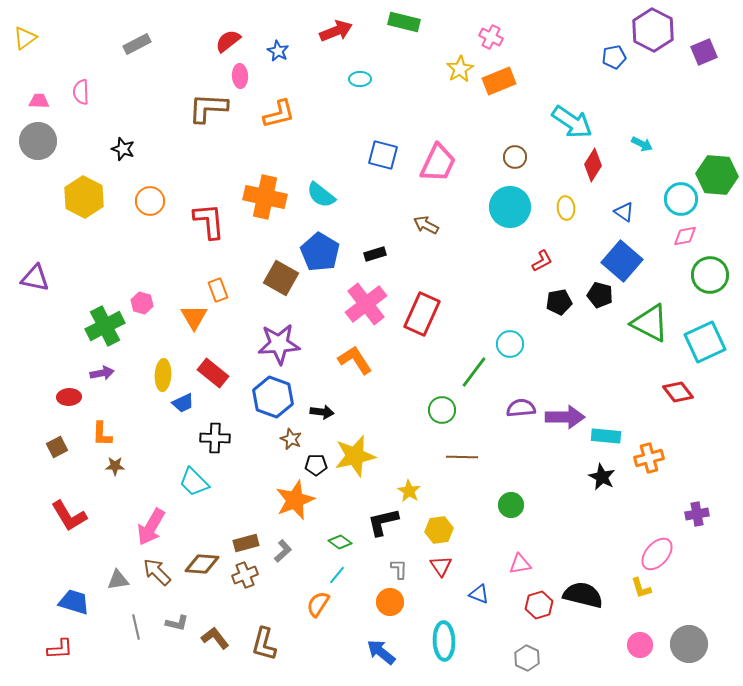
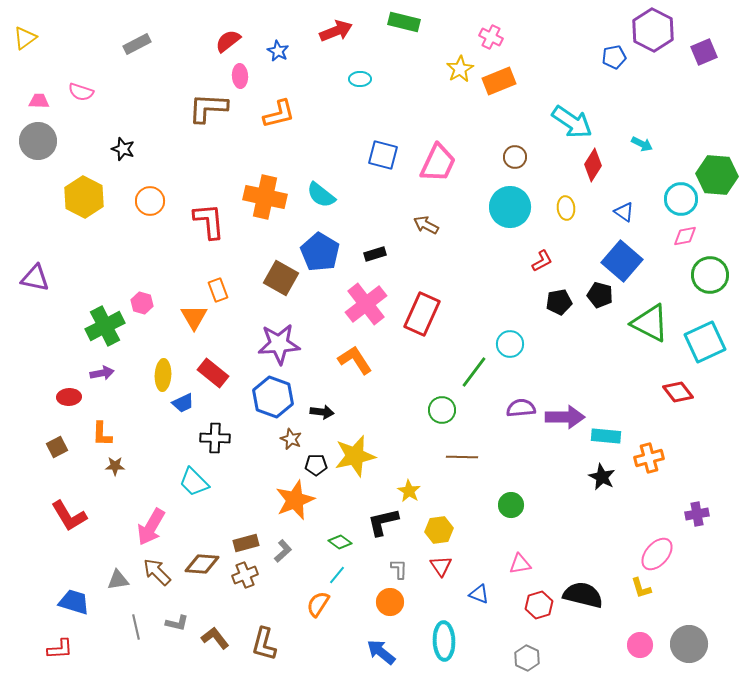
pink semicircle at (81, 92): rotated 70 degrees counterclockwise
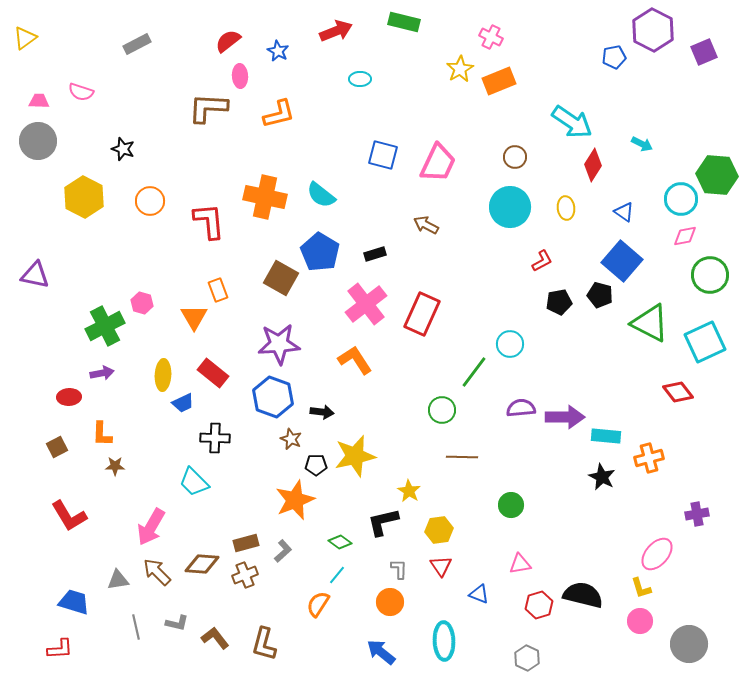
purple triangle at (35, 278): moved 3 px up
pink circle at (640, 645): moved 24 px up
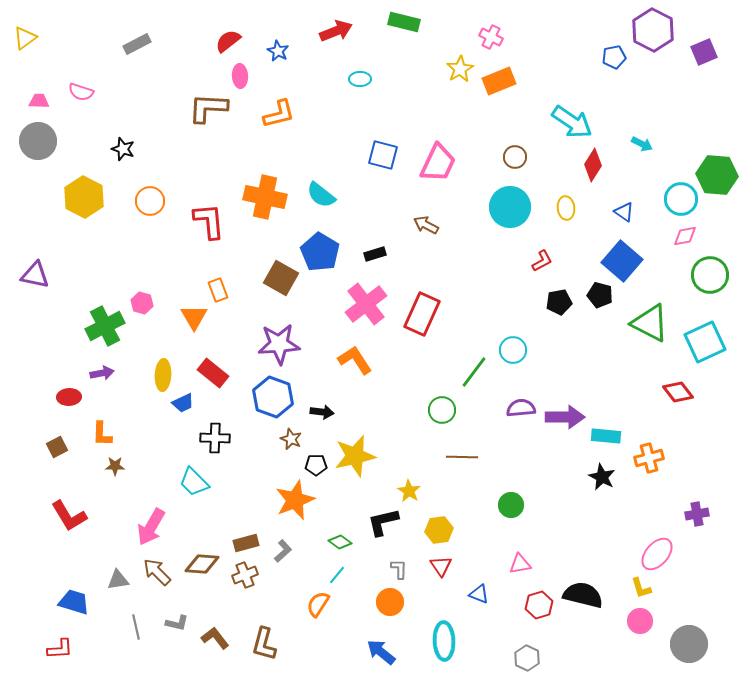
cyan circle at (510, 344): moved 3 px right, 6 px down
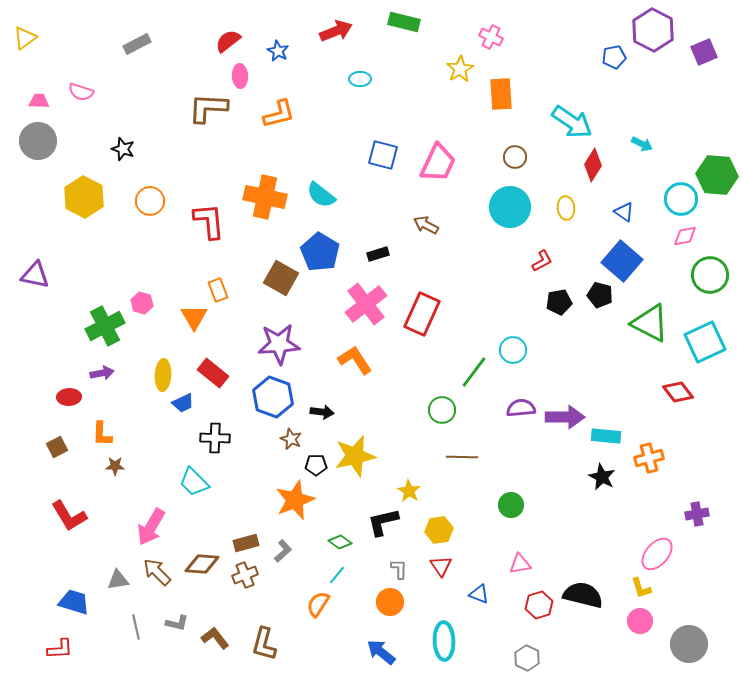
orange rectangle at (499, 81): moved 2 px right, 13 px down; rotated 72 degrees counterclockwise
black rectangle at (375, 254): moved 3 px right
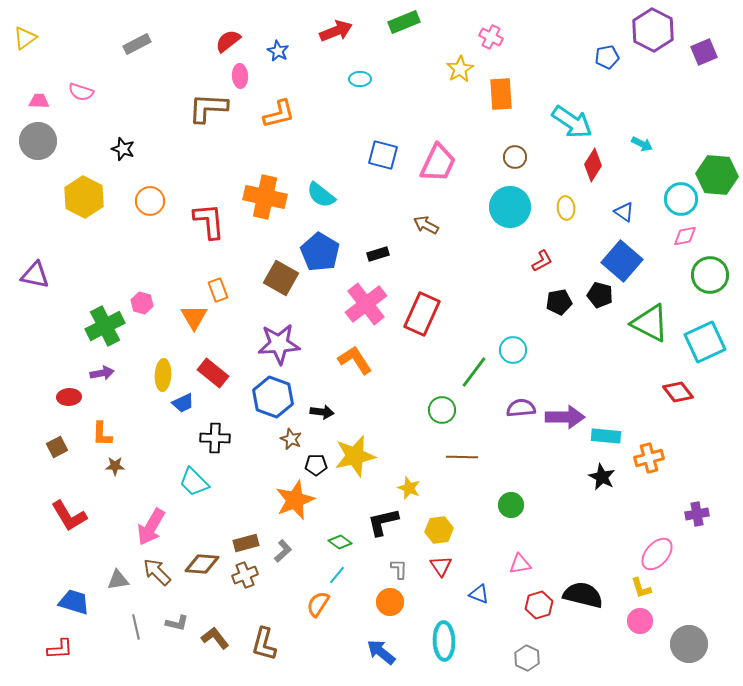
green rectangle at (404, 22): rotated 36 degrees counterclockwise
blue pentagon at (614, 57): moved 7 px left
yellow star at (409, 491): moved 3 px up; rotated 10 degrees counterclockwise
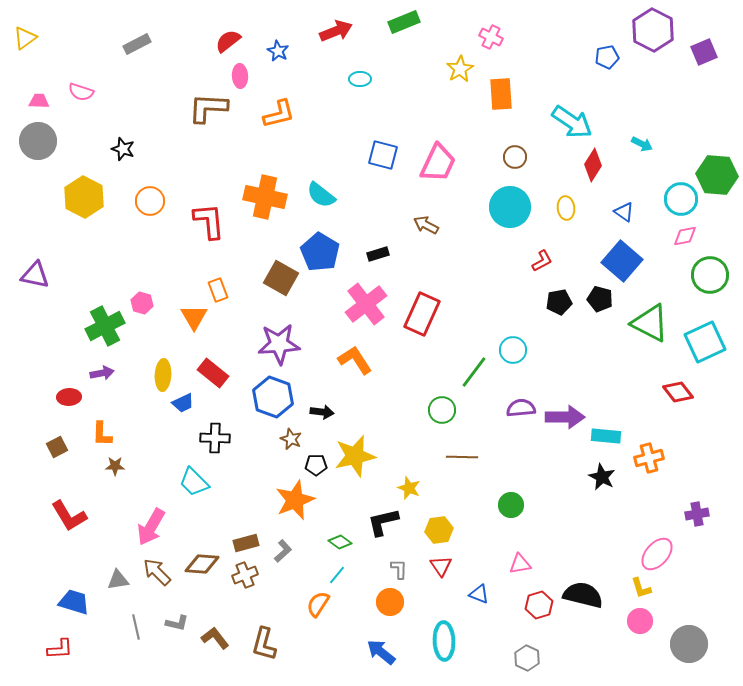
black pentagon at (600, 295): moved 4 px down
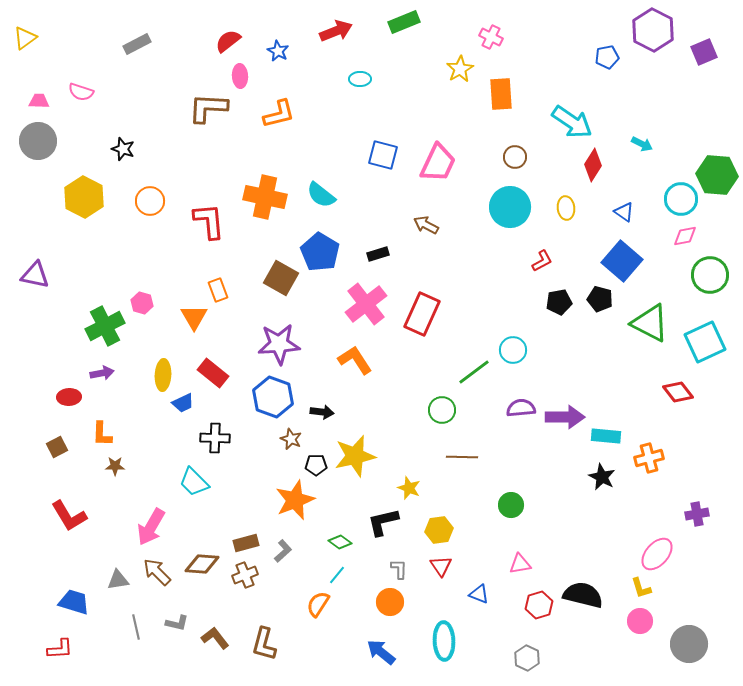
green line at (474, 372): rotated 16 degrees clockwise
